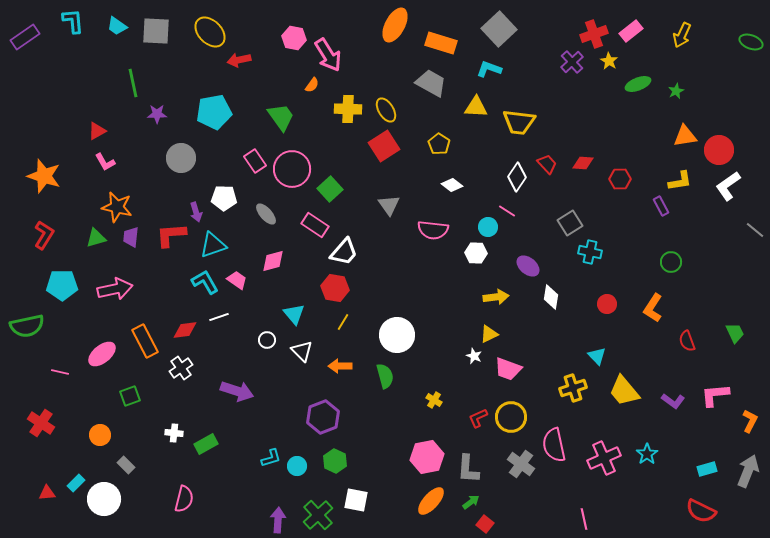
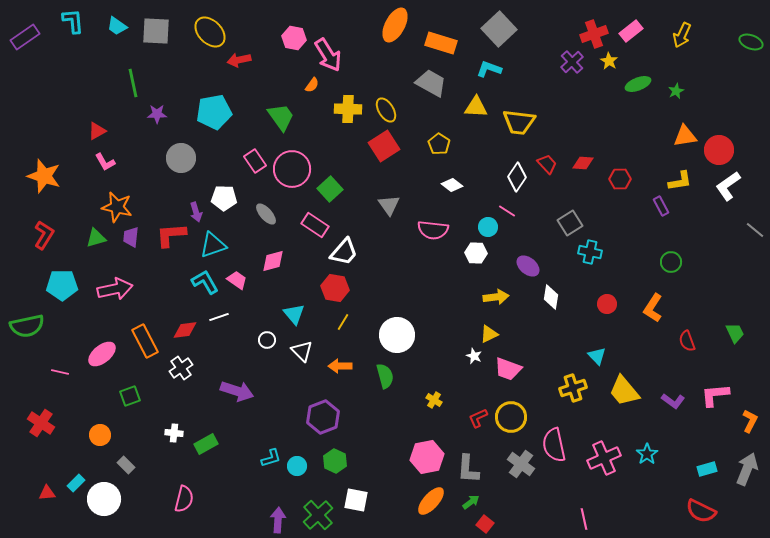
gray arrow at (748, 471): moved 1 px left, 2 px up
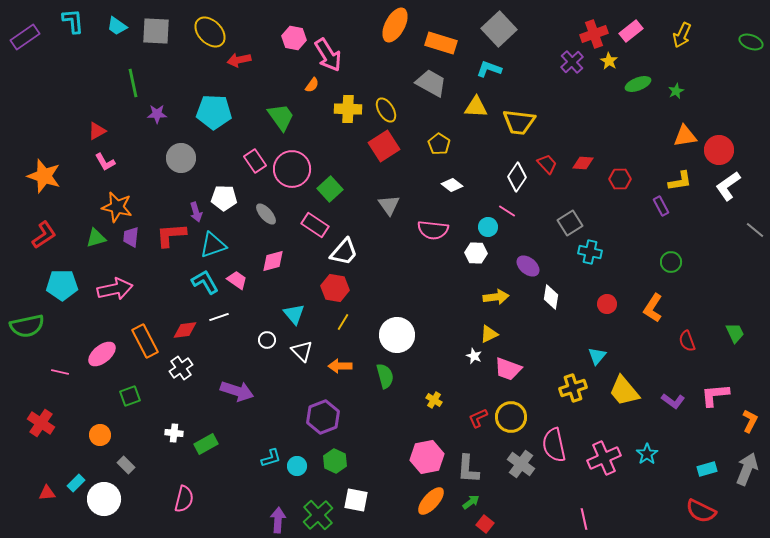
cyan pentagon at (214, 112): rotated 12 degrees clockwise
red L-shape at (44, 235): rotated 24 degrees clockwise
cyan triangle at (597, 356): rotated 24 degrees clockwise
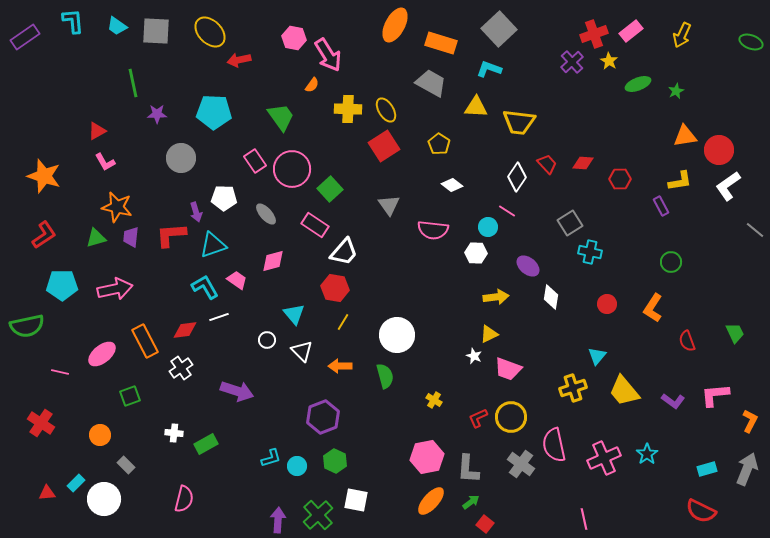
cyan L-shape at (205, 282): moved 5 px down
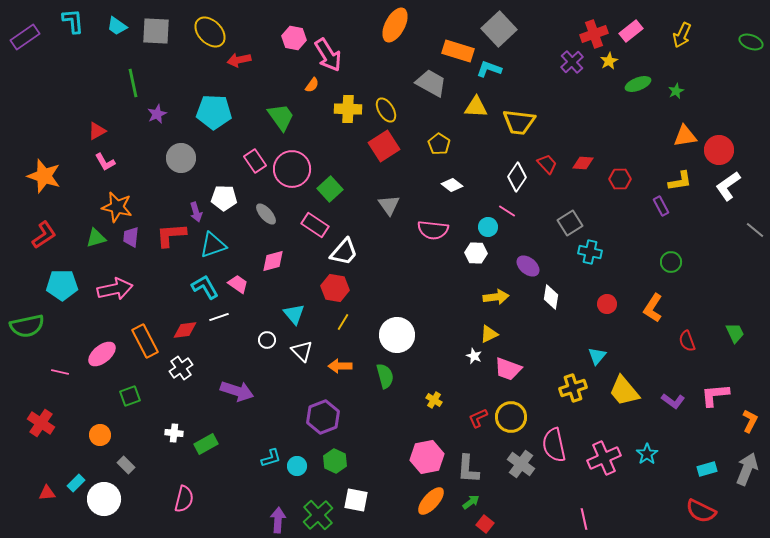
orange rectangle at (441, 43): moved 17 px right, 8 px down
yellow star at (609, 61): rotated 12 degrees clockwise
purple star at (157, 114): rotated 24 degrees counterclockwise
pink trapezoid at (237, 280): moved 1 px right, 4 px down
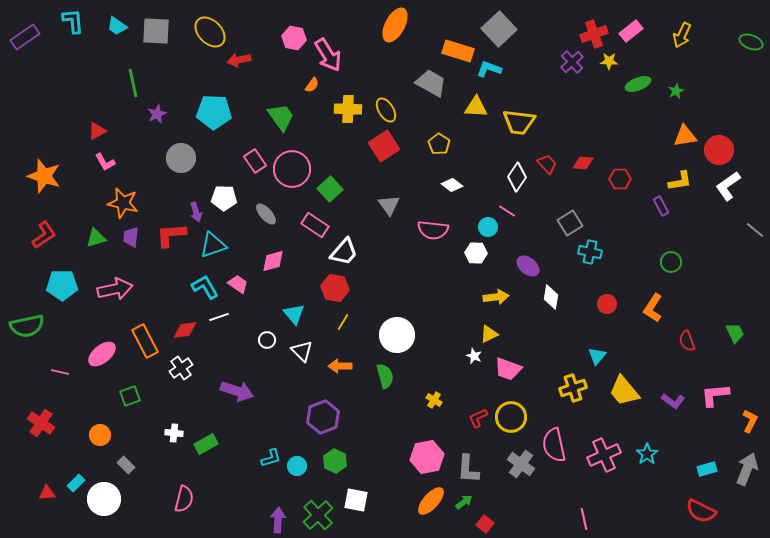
yellow star at (609, 61): rotated 30 degrees clockwise
orange star at (117, 207): moved 6 px right, 4 px up
pink cross at (604, 458): moved 3 px up
green arrow at (471, 502): moved 7 px left
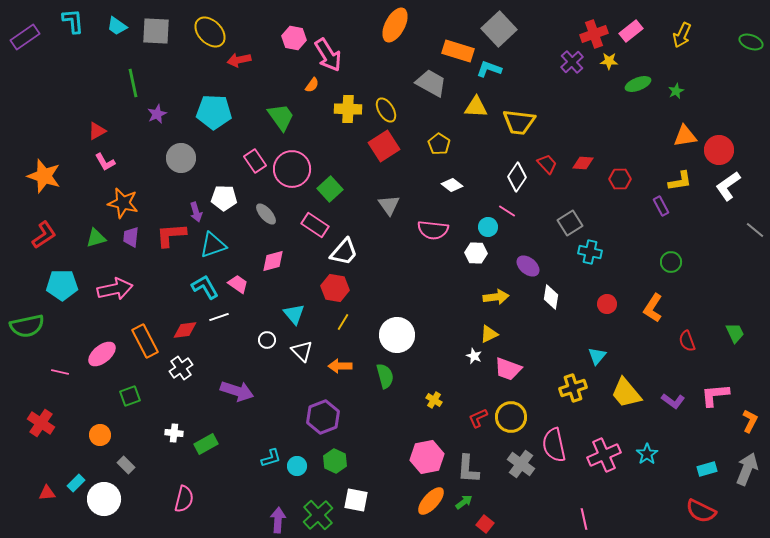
yellow trapezoid at (624, 391): moved 2 px right, 2 px down
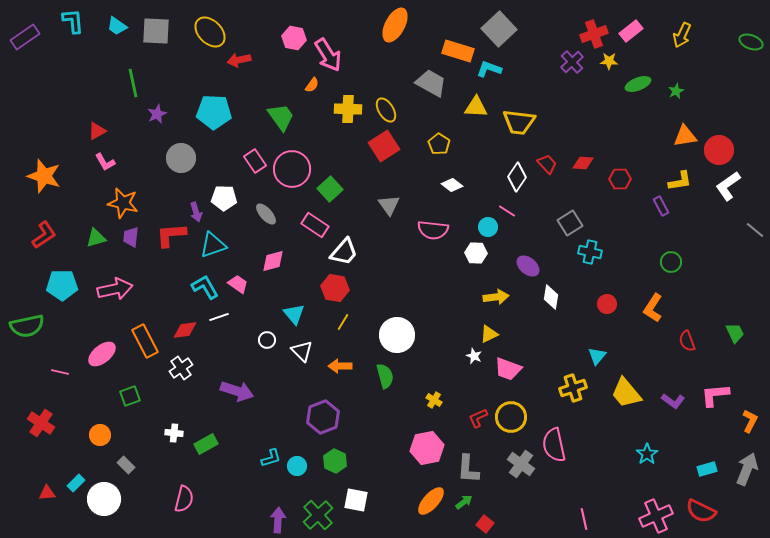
pink cross at (604, 455): moved 52 px right, 61 px down
pink hexagon at (427, 457): moved 9 px up
